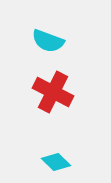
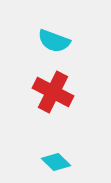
cyan semicircle: moved 6 px right
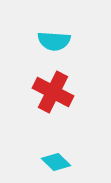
cyan semicircle: rotated 16 degrees counterclockwise
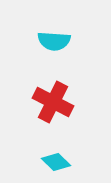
red cross: moved 10 px down
